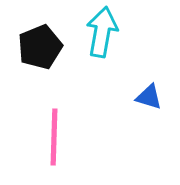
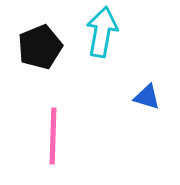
blue triangle: moved 2 px left
pink line: moved 1 px left, 1 px up
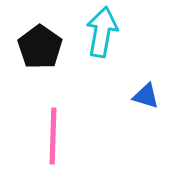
black pentagon: rotated 15 degrees counterclockwise
blue triangle: moved 1 px left, 1 px up
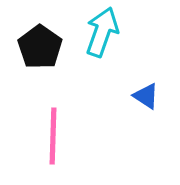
cyan arrow: rotated 9 degrees clockwise
blue triangle: rotated 16 degrees clockwise
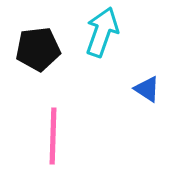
black pentagon: moved 2 px left, 2 px down; rotated 30 degrees clockwise
blue triangle: moved 1 px right, 7 px up
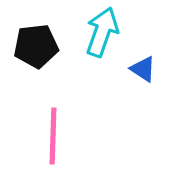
black pentagon: moved 2 px left, 3 px up
blue triangle: moved 4 px left, 20 px up
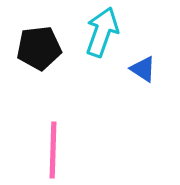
black pentagon: moved 3 px right, 2 px down
pink line: moved 14 px down
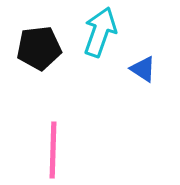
cyan arrow: moved 2 px left
